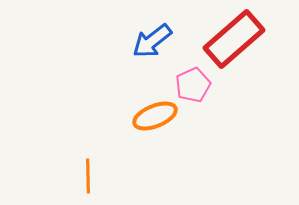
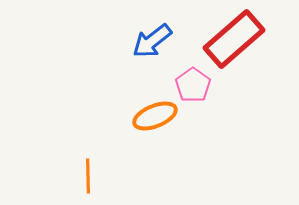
pink pentagon: rotated 12 degrees counterclockwise
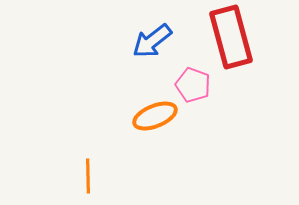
red rectangle: moved 3 px left, 2 px up; rotated 64 degrees counterclockwise
pink pentagon: rotated 16 degrees counterclockwise
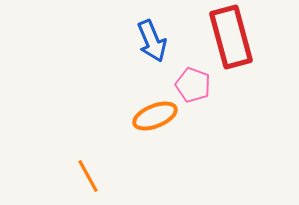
blue arrow: rotated 75 degrees counterclockwise
orange line: rotated 28 degrees counterclockwise
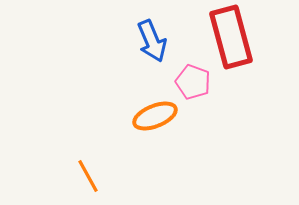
pink pentagon: moved 3 px up
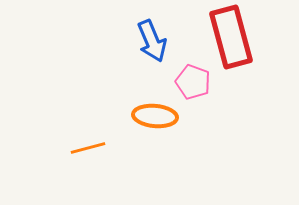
orange ellipse: rotated 27 degrees clockwise
orange line: moved 28 px up; rotated 76 degrees counterclockwise
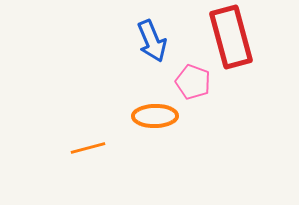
orange ellipse: rotated 6 degrees counterclockwise
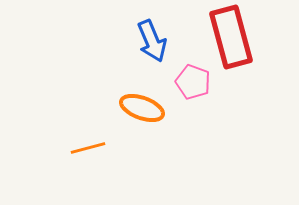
orange ellipse: moved 13 px left, 8 px up; rotated 21 degrees clockwise
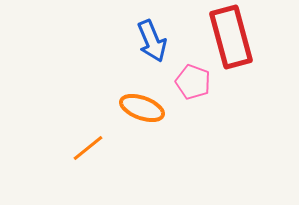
orange line: rotated 24 degrees counterclockwise
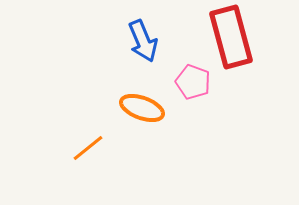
blue arrow: moved 9 px left
